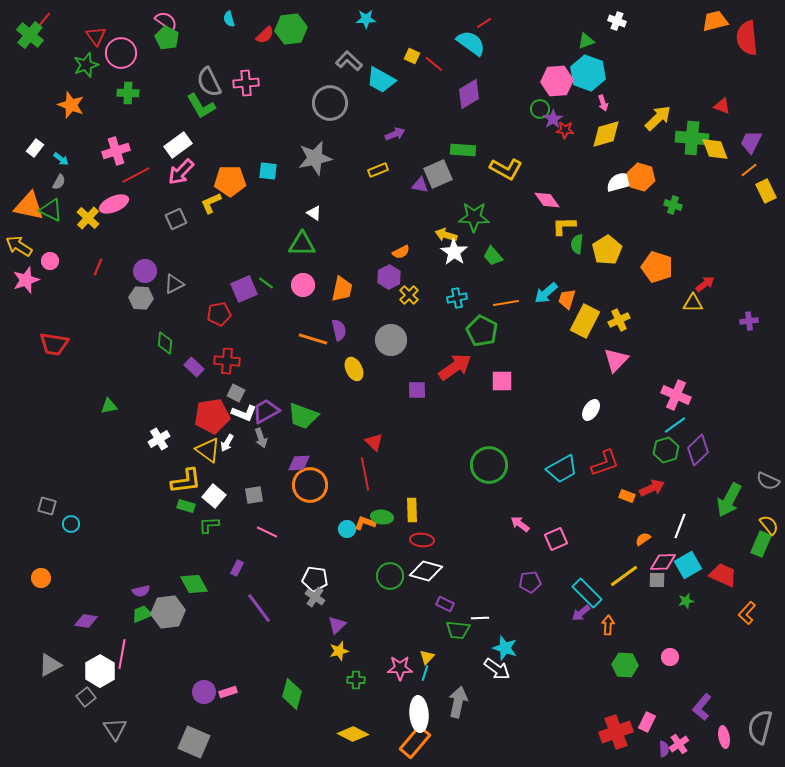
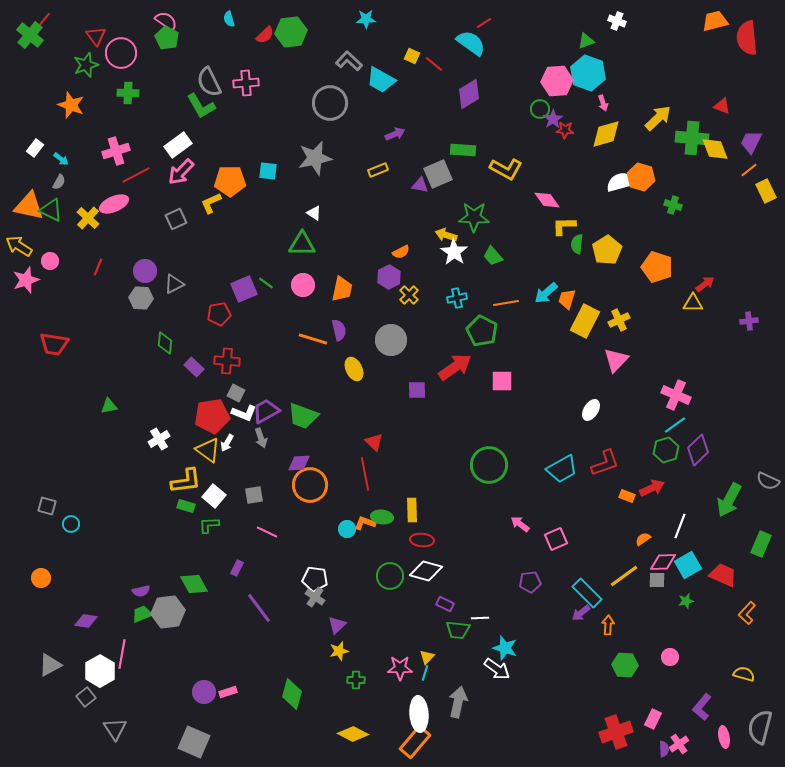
green hexagon at (291, 29): moved 3 px down
yellow semicircle at (769, 525): moved 25 px left, 149 px down; rotated 35 degrees counterclockwise
pink rectangle at (647, 722): moved 6 px right, 3 px up
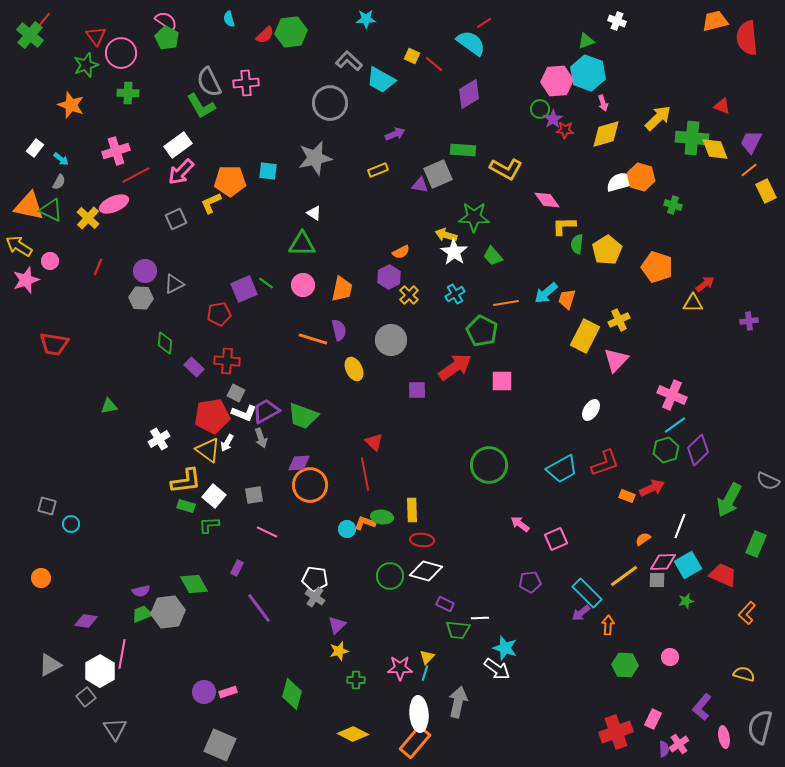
cyan cross at (457, 298): moved 2 px left, 4 px up; rotated 18 degrees counterclockwise
yellow rectangle at (585, 321): moved 15 px down
pink cross at (676, 395): moved 4 px left
green rectangle at (761, 544): moved 5 px left
gray square at (194, 742): moved 26 px right, 3 px down
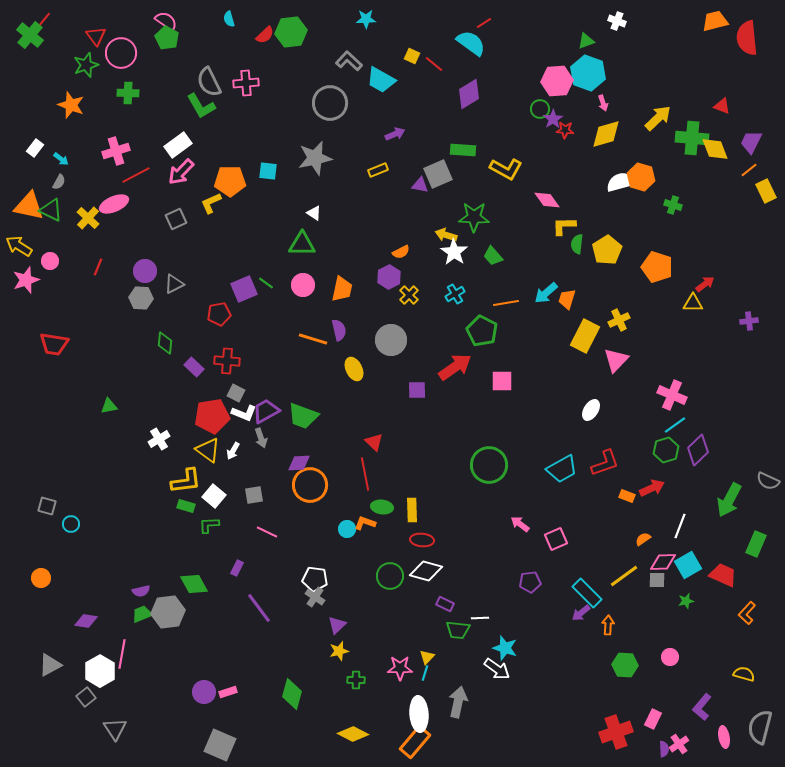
white arrow at (227, 443): moved 6 px right, 8 px down
green ellipse at (382, 517): moved 10 px up
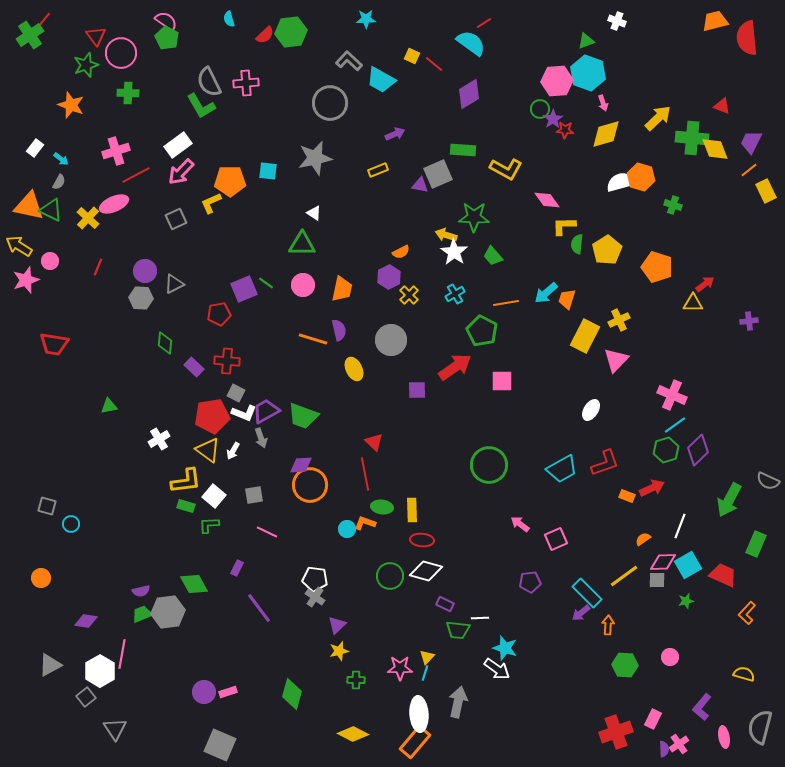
green cross at (30, 35): rotated 16 degrees clockwise
purple diamond at (299, 463): moved 2 px right, 2 px down
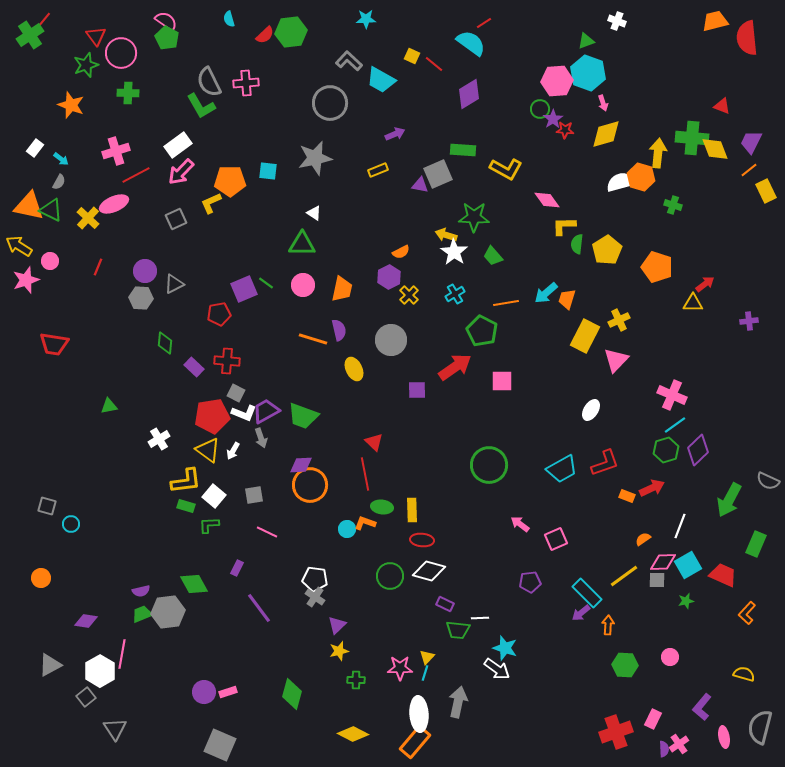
yellow arrow at (658, 118): moved 35 px down; rotated 40 degrees counterclockwise
white diamond at (426, 571): moved 3 px right
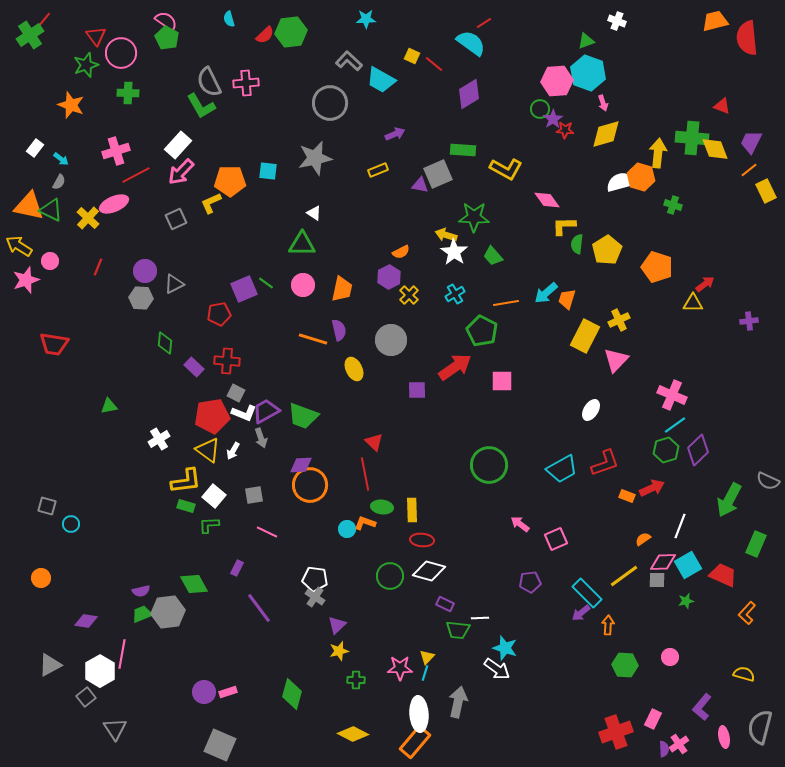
white rectangle at (178, 145): rotated 12 degrees counterclockwise
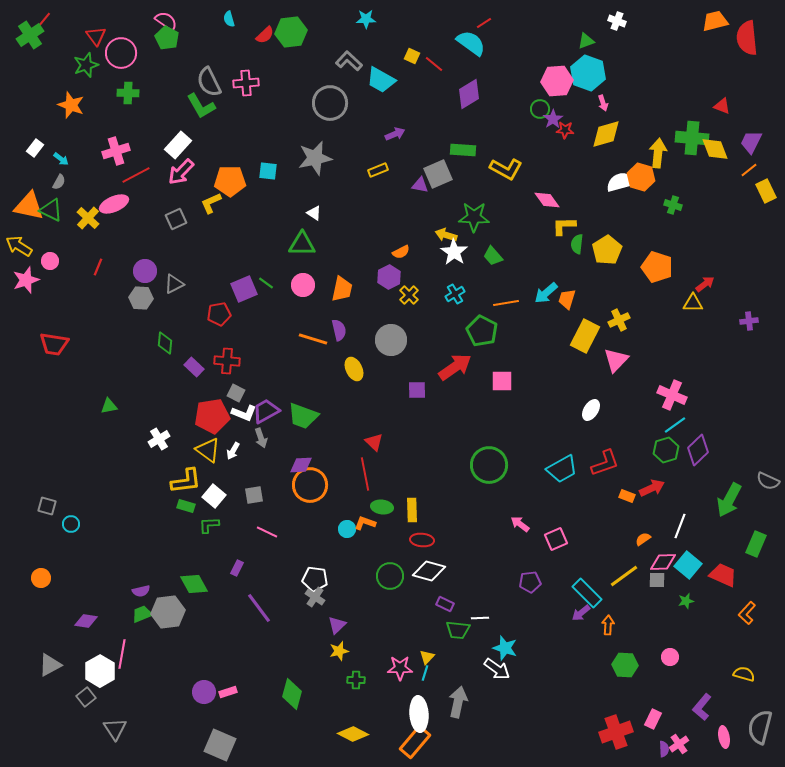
cyan square at (688, 565): rotated 20 degrees counterclockwise
